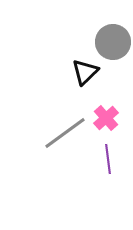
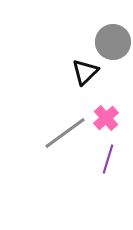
purple line: rotated 24 degrees clockwise
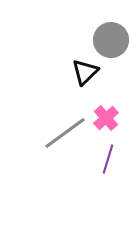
gray circle: moved 2 px left, 2 px up
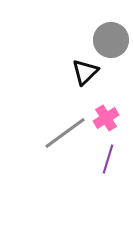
pink cross: rotated 10 degrees clockwise
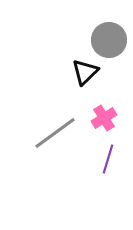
gray circle: moved 2 px left
pink cross: moved 2 px left
gray line: moved 10 px left
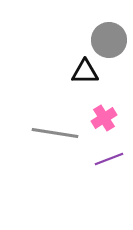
black triangle: rotated 44 degrees clockwise
gray line: rotated 45 degrees clockwise
purple line: moved 1 px right; rotated 52 degrees clockwise
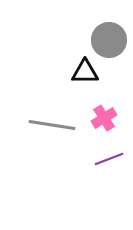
gray line: moved 3 px left, 8 px up
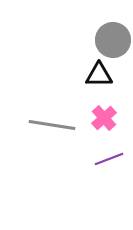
gray circle: moved 4 px right
black triangle: moved 14 px right, 3 px down
pink cross: rotated 10 degrees counterclockwise
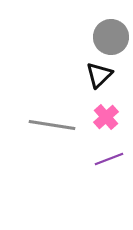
gray circle: moved 2 px left, 3 px up
black triangle: rotated 44 degrees counterclockwise
pink cross: moved 2 px right, 1 px up
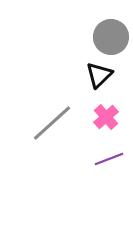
gray line: moved 2 px up; rotated 51 degrees counterclockwise
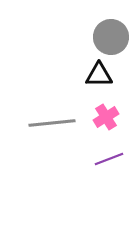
black triangle: rotated 44 degrees clockwise
pink cross: rotated 10 degrees clockwise
gray line: rotated 36 degrees clockwise
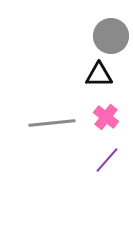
gray circle: moved 1 px up
pink cross: rotated 20 degrees counterclockwise
purple line: moved 2 px left, 1 px down; rotated 28 degrees counterclockwise
